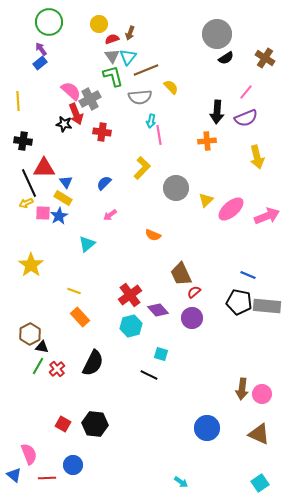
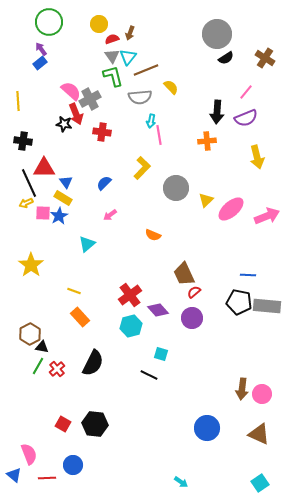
brown trapezoid at (181, 274): moved 3 px right
blue line at (248, 275): rotated 21 degrees counterclockwise
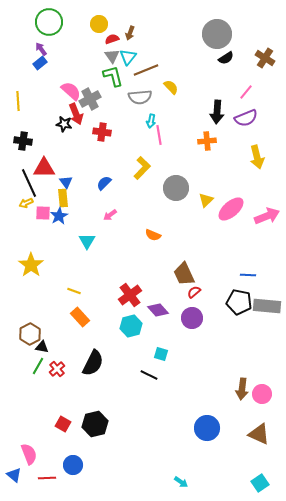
yellow rectangle at (63, 198): rotated 54 degrees clockwise
cyan triangle at (87, 244): moved 3 px up; rotated 18 degrees counterclockwise
black hexagon at (95, 424): rotated 20 degrees counterclockwise
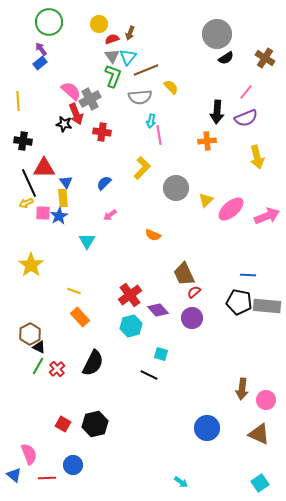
green L-shape at (113, 76): rotated 35 degrees clockwise
black triangle at (42, 347): moved 3 px left; rotated 16 degrees clockwise
pink circle at (262, 394): moved 4 px right, 6 px down
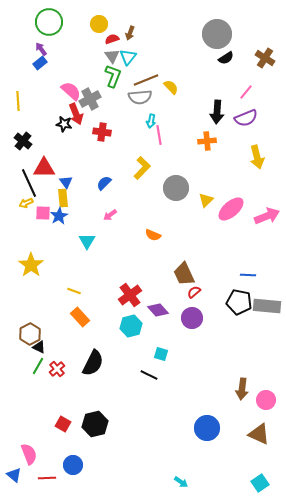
brown line at (146, 70): moved 10 px down
black cross at (23, 141): rotated 30 degrees clockwise
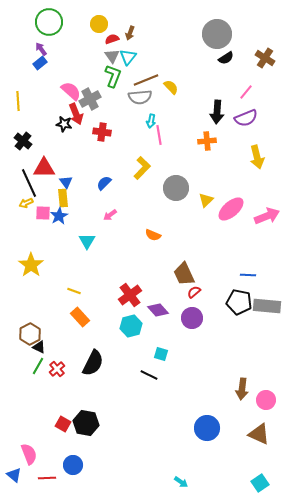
black hexagon at (95, 424): moved 9 px left, 1 px up; rotated 25 degrees clockwise
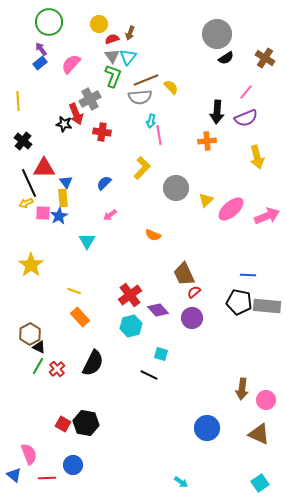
pink semicircle at (71, 91): moved 27 px up; rotated 90 degrees counterclockwise
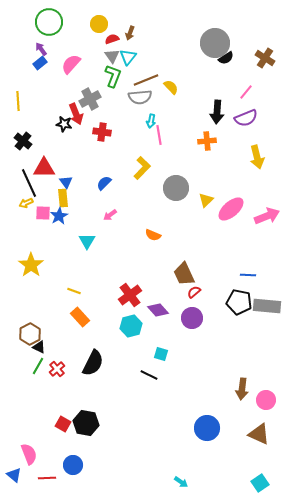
gray circle at (217, 34): moved 2 px left, 9 px down
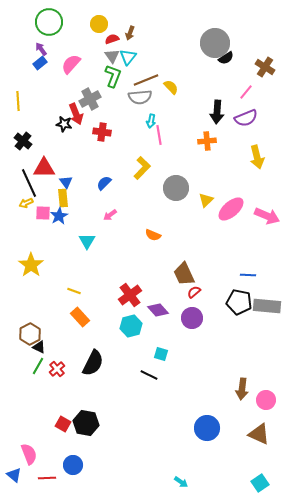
brown cross at (265, 58): moved 9 px down
pink arrow at (267, 216): rotated 45 degrees clockwise
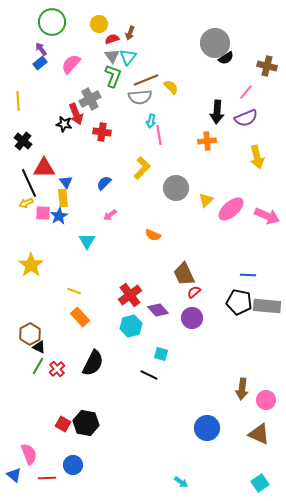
green circle at (49, 22): moved 3 px right
brown cross at (265, 67): moved 2 px right, 1 px up; rotated 18 degrees counterclockwise
